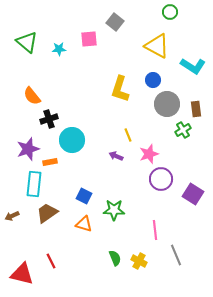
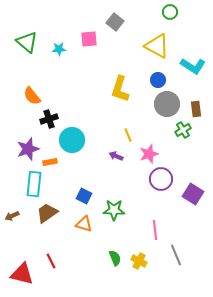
blue circle: moved 5 px right
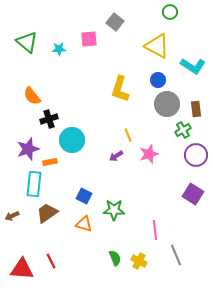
purple arrow: rotated 56 degrees counterclockwise
purple circle: moved 35 px right, 24 px up
red triangle: moved 5 px up; rotated 10 degrees counterclockwise
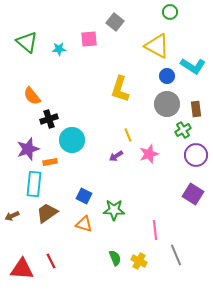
blue circle: moved 9 px right, 4 px up
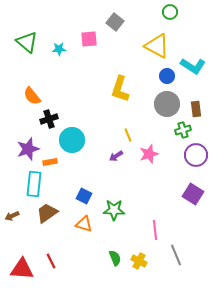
green cross: rotated 14 degrees clockwise
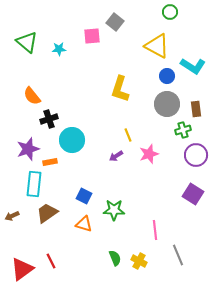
pink square: moved 3 px right, 3 px up
gray line: moved 2 px right
red triangle: rotated 40 degrees counterclockwise
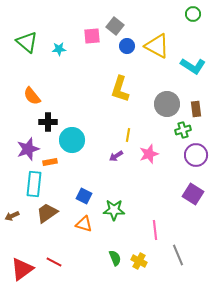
green circle: moved 23 px right, 2 px down
gray square: moved 4 px down
blue circle: moved 40 px left, 30 px up
black cross: moved 1 px left, 3 px down; rotated 18 degrees clockwise
yellow line: rotated 32 degrees clockwise
red line: moved 3 px right, 1 px down; rotated 35 degrees counterclockwise
